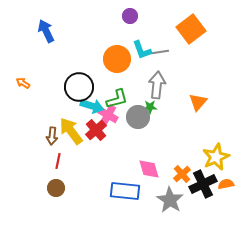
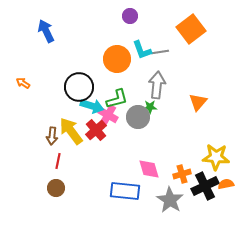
yellow star: rotated 28 degrees clockwise
orange cross: rotated 24 degrees clockwise
black cross: moved 2 px right, 2 px down
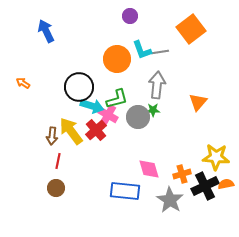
green star: moved 3 px right, 3 px down
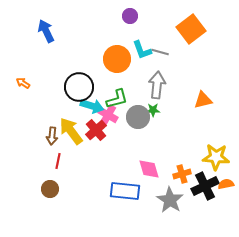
gray line: rotated 24 degrees clockwise
orange triangle: moved 5 px right, 2 px up; rotated 36 degrees clockwise
brown circle: moved 6 px left, 1 px down
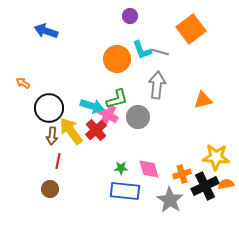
blue arrow: rotated 45 degrees counterclockwise
black circle: moved 30 px left, 21 px down
green star: moved 32 px left, 58 px down
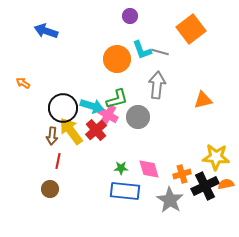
black circle: moved 14 px right
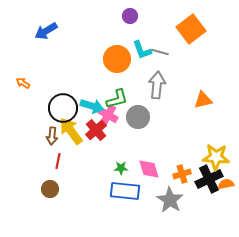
blue arrow: rotated 50 degrees counterclockwise
black cross: moved 4 px right, 7 px up
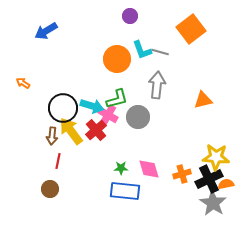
gray star: moved 43 px right, 3 px down
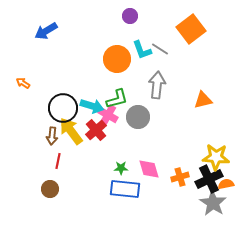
gray line: moved 3 px up; rotated 18 degrees clockwise
orange cross: moved 2 px left, 3 px down
blue rectangle: moved 2 px up
